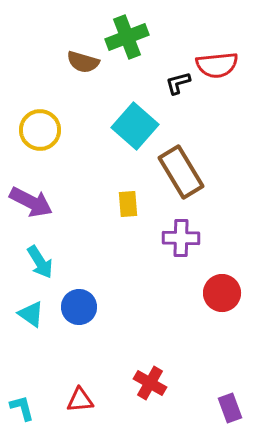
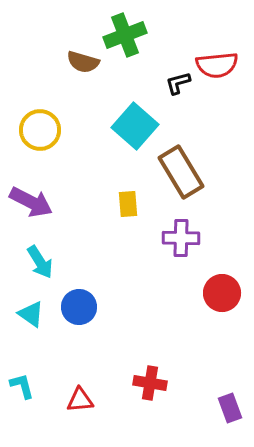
green cross: moved 2 px left, 2 px up
red cross: rotated 20 degrees counterclockwise
cyan L-shape: moved 22 px up
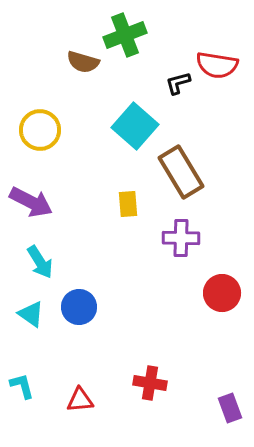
red semicircle: rotated 15 degrees clockwise
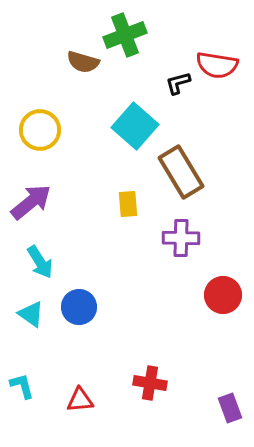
purple arrow: rotated 66 degrees counterclockwise
red circle: moved 1 px right, 2 px down
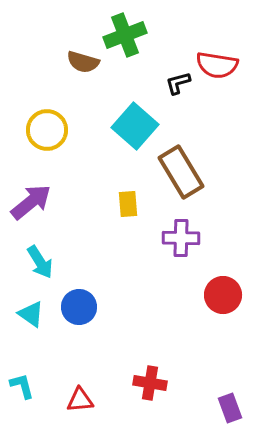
yellow circle: moved 7 px right
